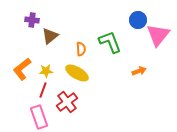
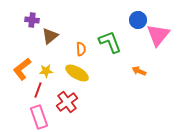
orange arrow: rotated 136 degrees counterclockwise
red line: moved 5 px left
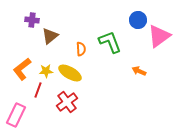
pink triangle: moved 1 px right, 1 px down; rotated 15 degrees clockwise
yellow ellipse: moved 7 px left
pink rectangle: moved 23 px left, 2 px up; rotated 45 degrees clockwise
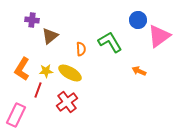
green L-shape: rotated 10 degrees counterclockwise
orange L-shape: rotated 20 degrees counterclockwise
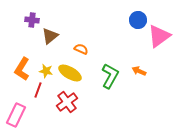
green L-shape: moved 34 px down; rotated 60 degrees clockwise
orange semicircle: rotated 64 degrees counterclockwise
yellow star: rotated 16 degrees clockwise
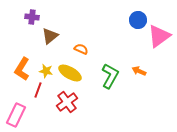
purple cross: moved 3 px up
